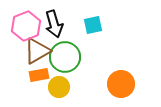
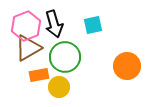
brown triangle: moved 9 px left, 3 px up
orange circle: moved 6 px right, 18 px up
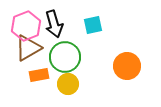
yellow circle: moved 9 px right, 3 px up
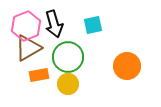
green circle: moved 3 px right
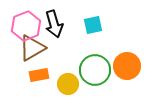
brown triangle: moved 4 px right
green circle: moved 27 px right, 13 px down
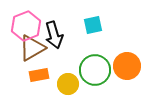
black arrow: moved 11 px down
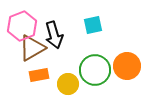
pink hexagon: moved 4 px left
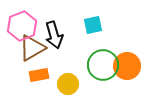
green circle: moved 8 px right, 5 px up
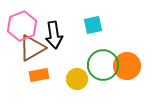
black arrow: rotated 8 degrees clockwise
yellow circle: moved 9 px right, 5 px up
